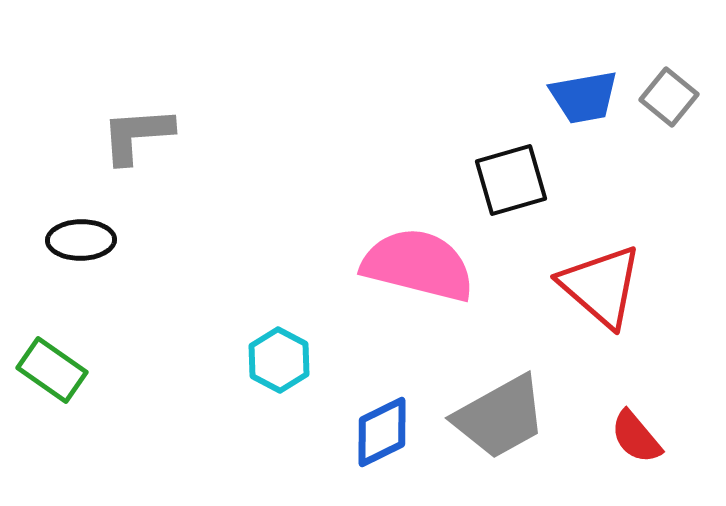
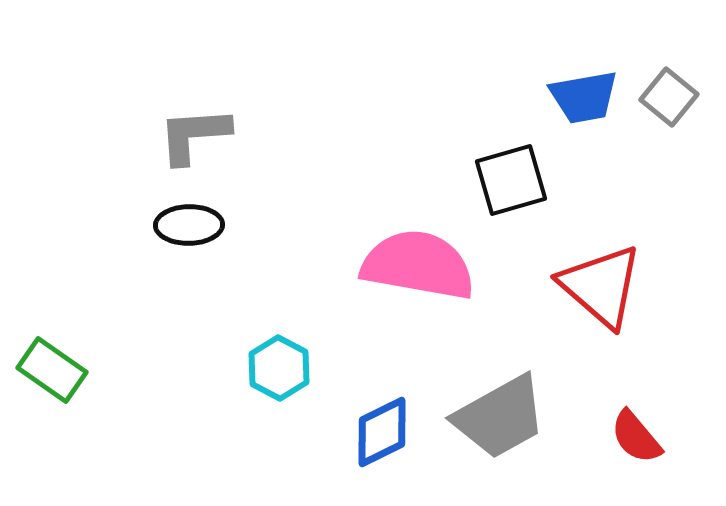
gray L-shape: moved 57 px right
black ellipse: moved 108 px right, 15 px up
pink semicircle: rotated 4 degrees counterclockwise
cyan hexagon: moved 8 px down
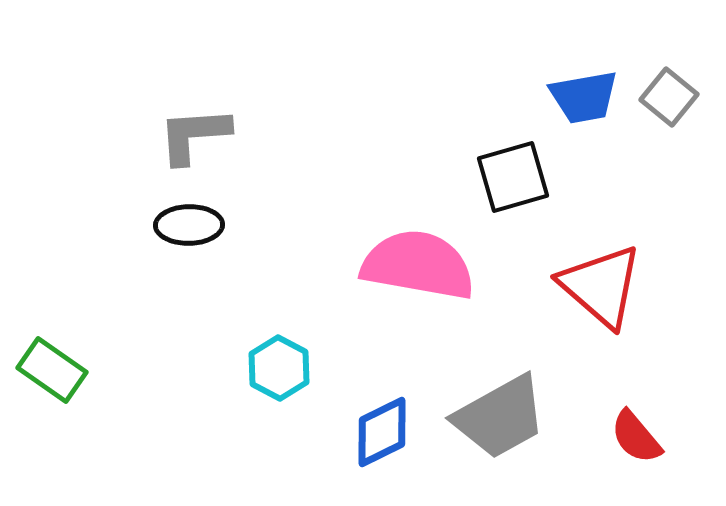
black square: moved 2 px right, 3 px up
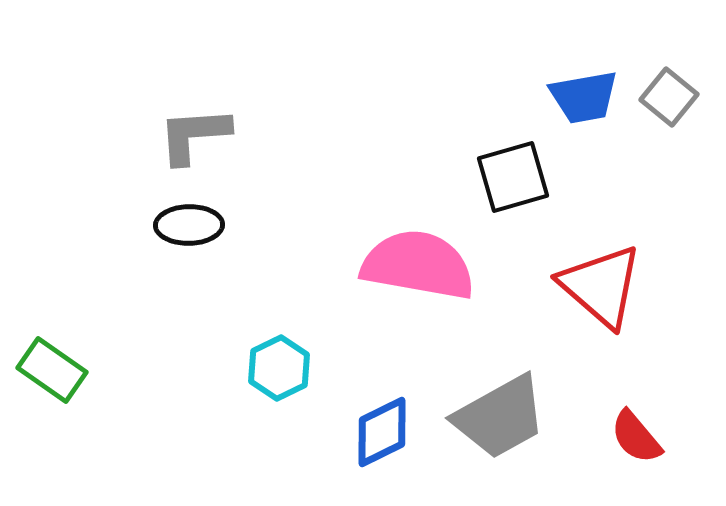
cyan hexagon: rotated 6 degrees clockwise
